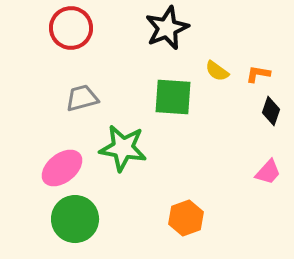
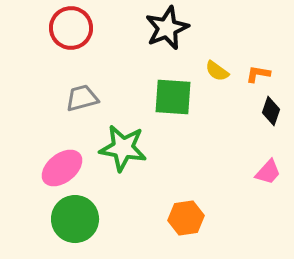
orange hexagon: rotated 12 degrees clockwise
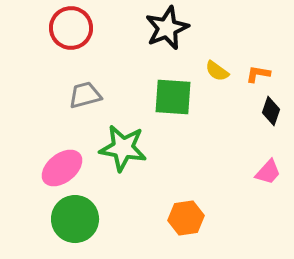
gray trapezoid: moved 3 px right, 3 px up
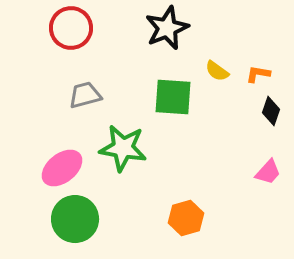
orange hexagon: rotated 8 degrees counterclockwise
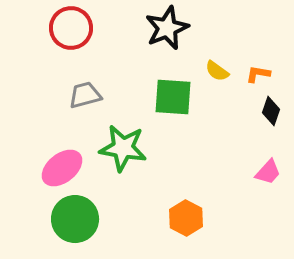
orange hexagon: rotated 16 degrees counterclockwise
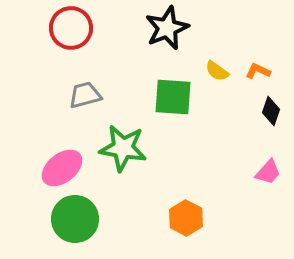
orange L-shape: moved 3 px up; rotated 15 degrees clockwise
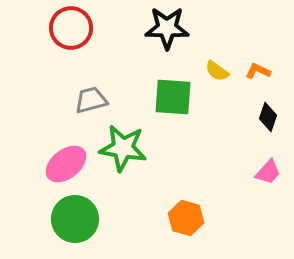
black star: rotated 24 degrees clockwise
gray trapezoid: moved 6 px right, 5 px down
black diamond: moved 3 px left, 6 px down
pink ellipse: moved 4 px right, 4 px up
orange hexagon: rotated 12 degrees counterclockwise
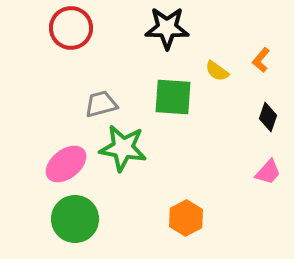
orange L-shape: moved 3 px right, 11 px up; rotated 75 degrees counterclockwise
gray trapezoid: moved 10 px right, 4 px down
orange hexagon: rotated 16 degrees clockwise
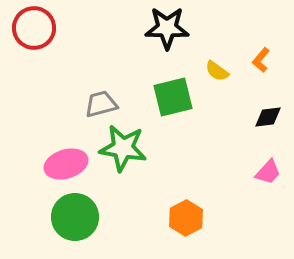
red circle: moved 37 px left
green square: rotated 18 degrees counterclockwise
black diamond: rotated 64 degrees clockwise
pink ellipse: rotated 21 degrees clockwise
green circle: moved 2 px up
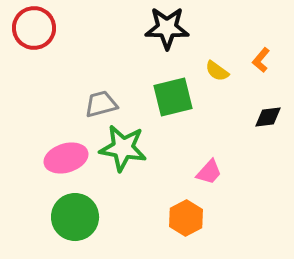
pink ellipse: moved 6 px up
pink trapezoid: moved 59 px left
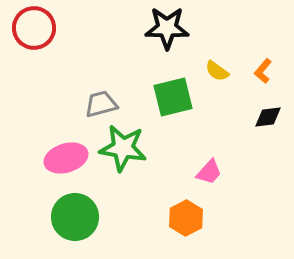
orange L-shape: moved 2 px right, 11 px down
